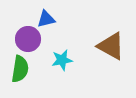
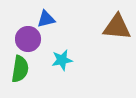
brown triangle: moved 6 px right, 19 px up; rotated 24 degrees counterclockwise
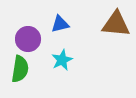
blue triangle: moved 14 px right, 5 px down
brown triangle: moved 1 px left, 3 px up
cyan star: rotated 15 degrees counterclockwise
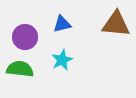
blue triangle: moved 2 px right
purple circle: moved 3 px left, 2 px up
green semicircle: rotated 92 degrees counterclockwise
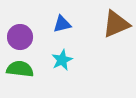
brown triangle: rotated 28 degrees counterclockwise
purple circle: moved 5 px left
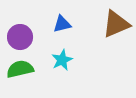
green semicircle: rotated 20 degrees counterclockwise
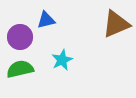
blue triangle: moved 16 px left, 4 px up
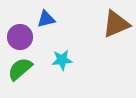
blue triangle: moved 1 px up
cyan star: rotated 20 degrees clockwise
green semicircle: rotated 28 degrees counterclockwise
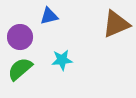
blue triangle: moved 3 px right, 3 px up
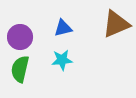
blue triangle: moved 14 px right, 12 px down
green semicircle: rotated 36 degrees counterclockwise
